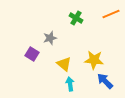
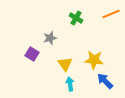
yellow triangle: moved 1 px right; rotated 14 degrees clockwise
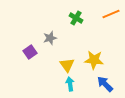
purple square: moved 2 px left, 2 px up; rotated 24 degrees clockwise
yellow triangle: moved 2 px right, 1 px down
blue arrow: moved 3 px down
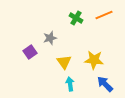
orange line: moved 7 px left, 1 px down
yellow triangle: moved 3 px left, 3 px up
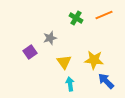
blue arrow: moved 1 px right, 3 px up
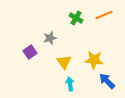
blue arrow: moved 1 px right
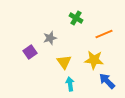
orange line: moved 19 px down
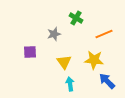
gray star: moved 4 px right, 4 px up
purple square: rotated 32 degrees clockwise
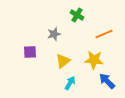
green cross: moved 1 px right, 3 px up
yellow triangle: moved 1 px left, 1 px up; rotated 28 degrees clockwise
cyan arrow: moved 1 px up; rotated 40 degrees clockwise
